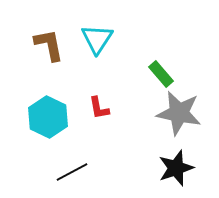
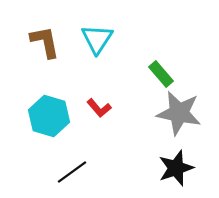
brown L-shape: moved 4 px left, 3 px up
red L-shape: rotated 30 degrees counterclockwise
cyan hexagon: moved 1 px right, 1 px up; rotated 9 degrees counterclockwise
black line: rotated 8 degrees counterclockwise
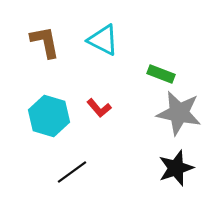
cyan triangle: moved 6 px right, 1 px down; rotated 36 degrees counterclockwise
green rectangle: rotated 28 degrees counterclockwise
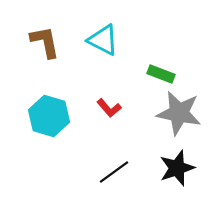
red L-shape: moved 10 px right
black star: moved 1 px right
black line: moved 42 px right
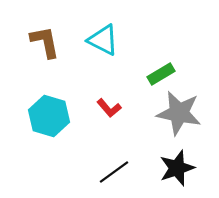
green rectangle: rotated 52 degrees counterclockwise
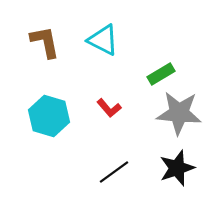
gray star: rotated 6 degrees counterclockwise
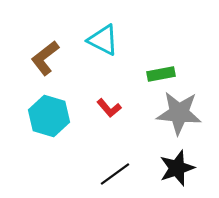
brown L-shape: moved 16 px down; rotated 117 degrees counterclockwise
green rectangle: rotated 20 degrees clockwise
black line: moved 1 px right, 2 px down
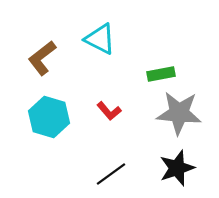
cyan triangle: moved 3 px left, 1 px up
brown L-shape: moved 3 px left
red L-shape: moved 3 px down
cyan hexagon: moved 1 px down
black line: moved 4 px left
